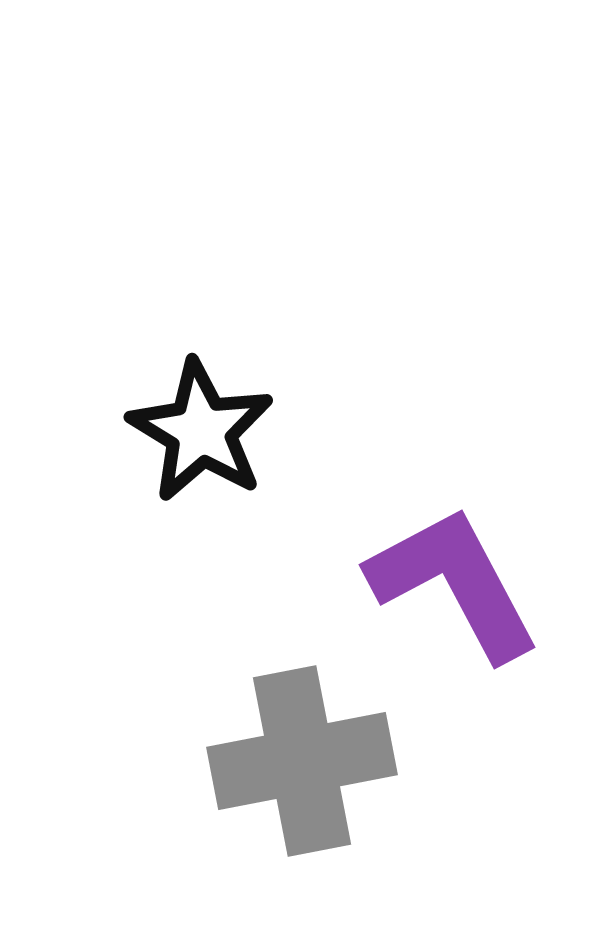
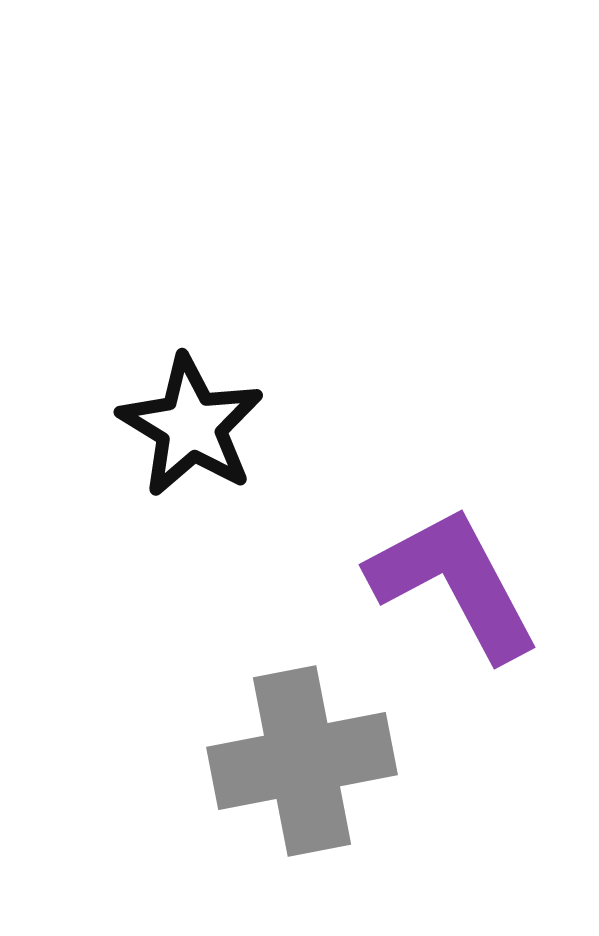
black star: moved 10 px left, 5 px up
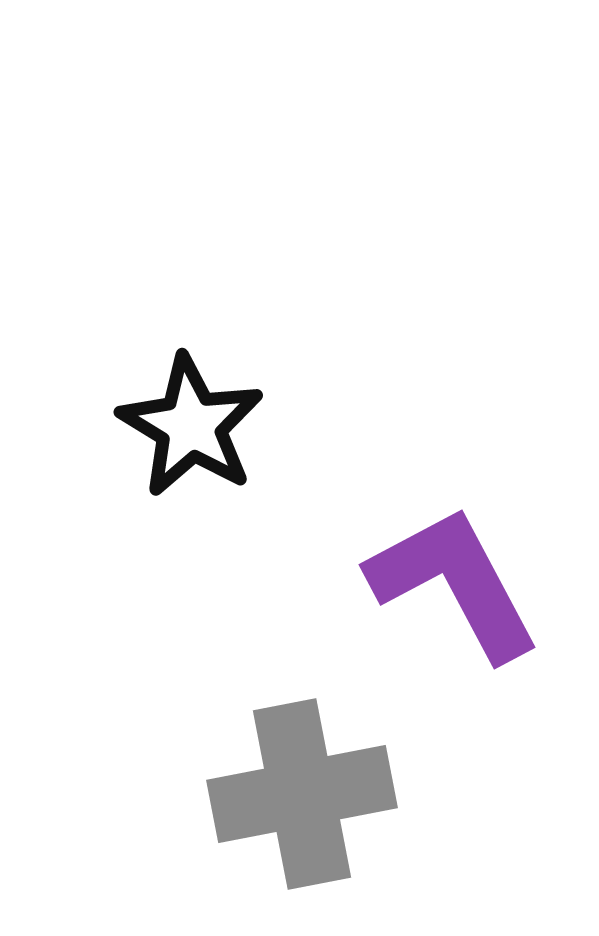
gray cross: moved 33 px down
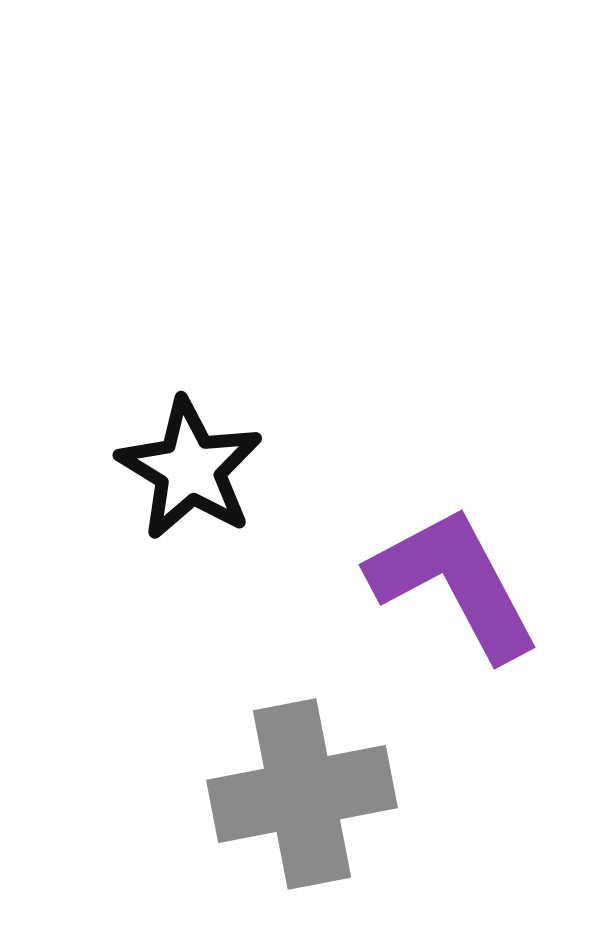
black star: moved 1 px left, 43 px down
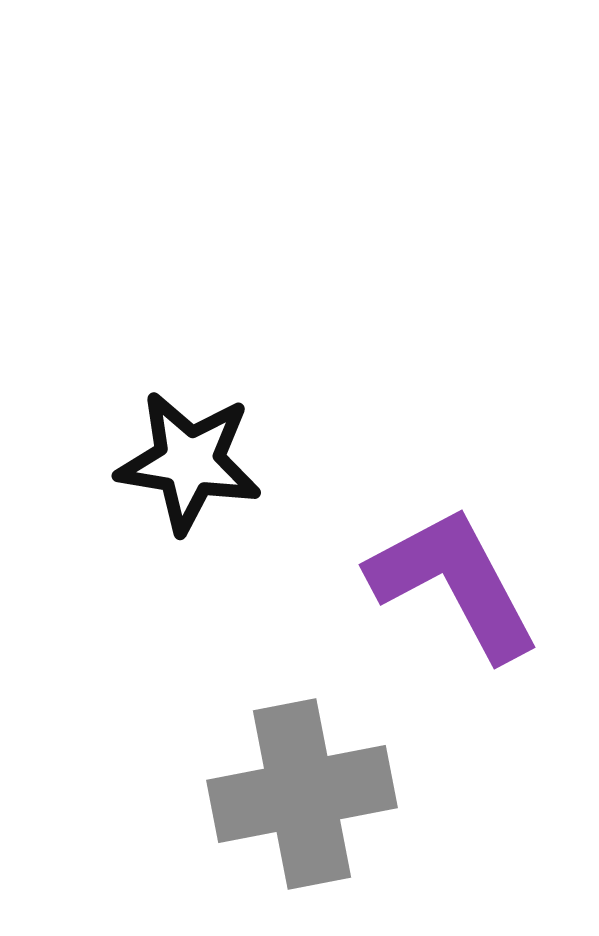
black star: moved 1 px left, 7 px up; rotated 22 degrees counterclockwise
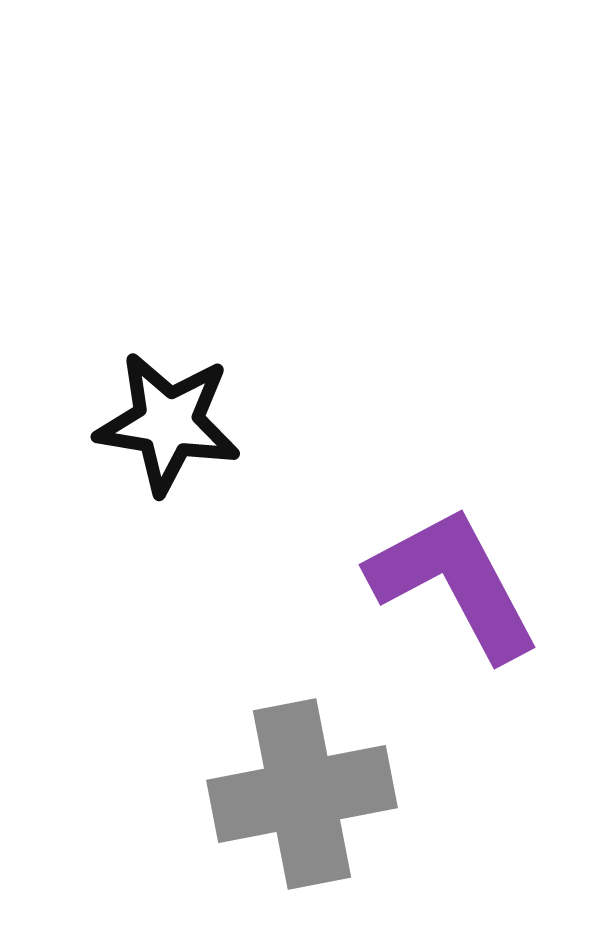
black star: moved 21 px left, 39 px up
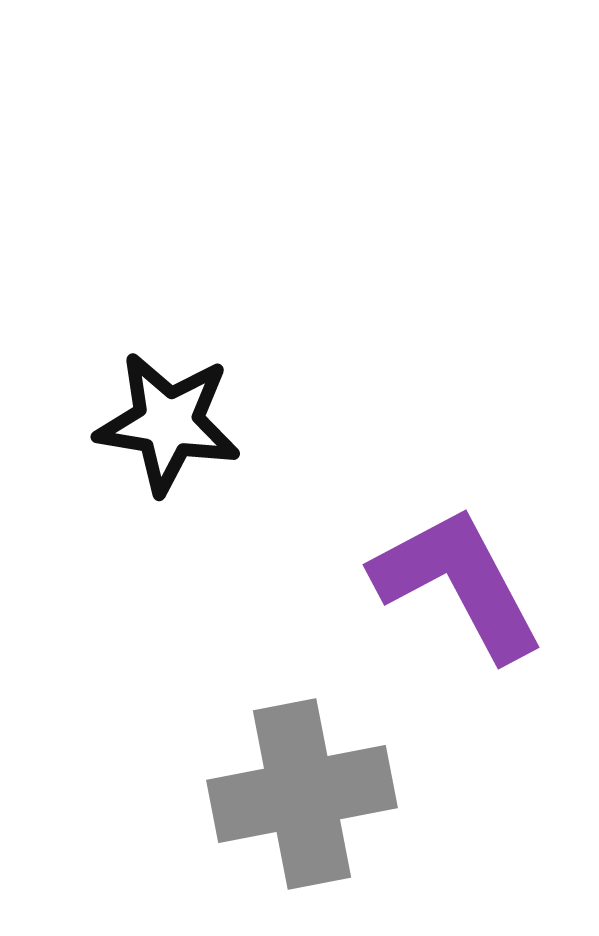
purple L-shape: moved 4 px right
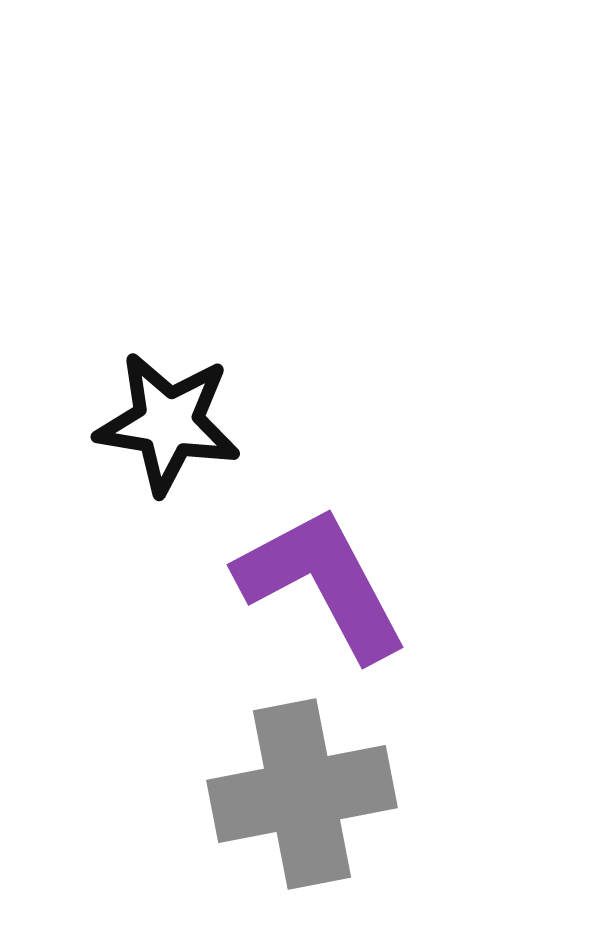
purple L-shape: moved 136 px left
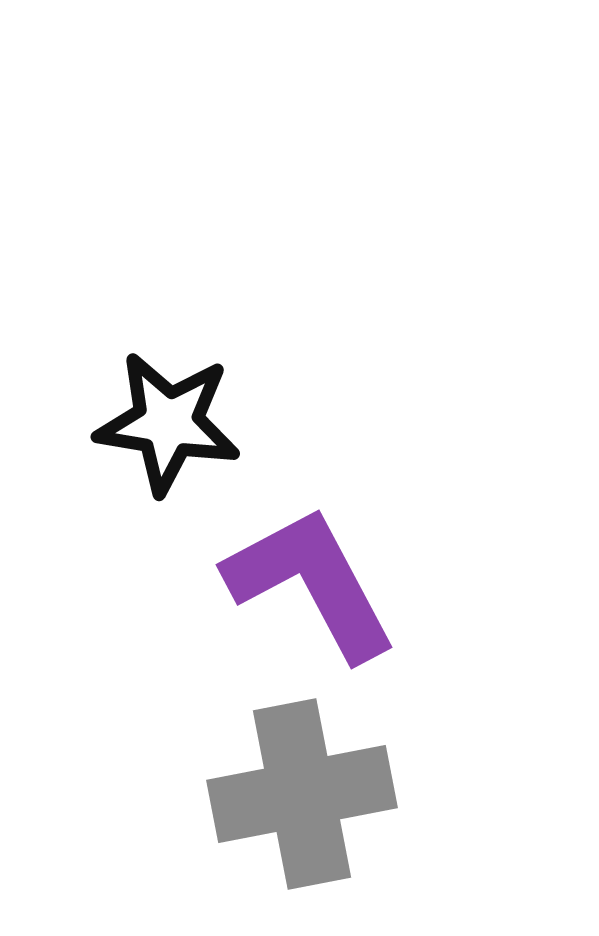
purple L-shape: moved 11 px left
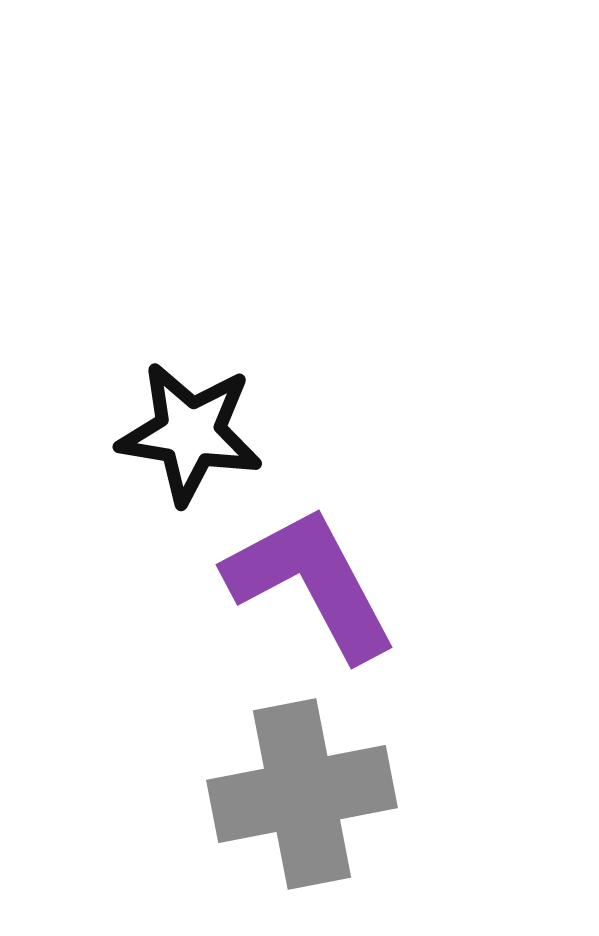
black star: moved 22 px right, 10 px down
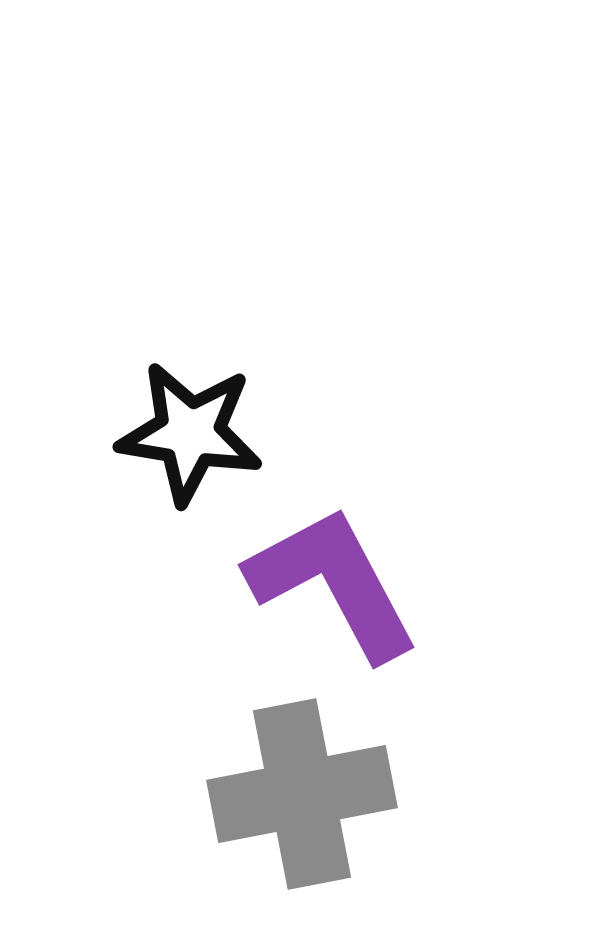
purple L-shape: moved 22 px right
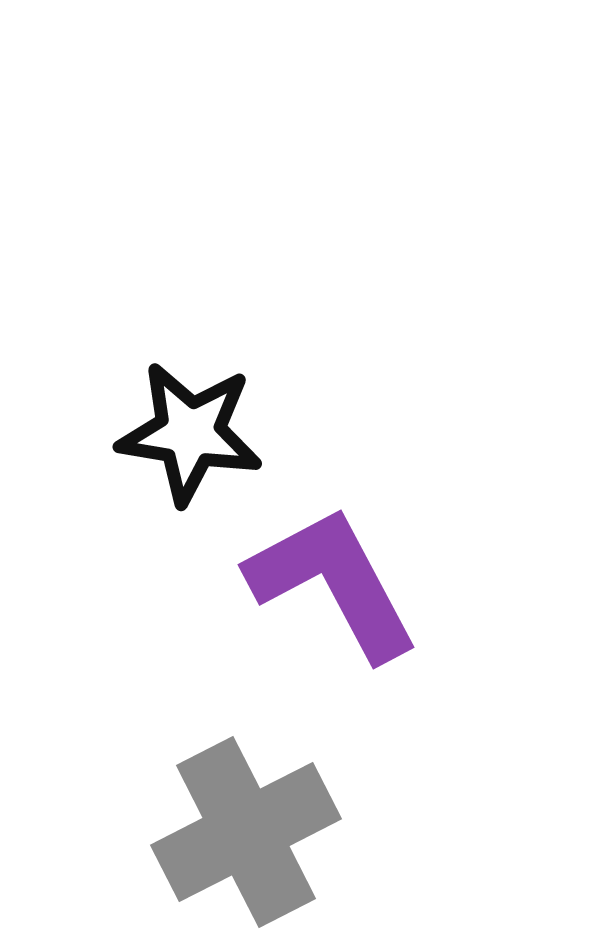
gray cross: moved 56 px left, 38 px down; rotated 16 degrees counterclockwise
